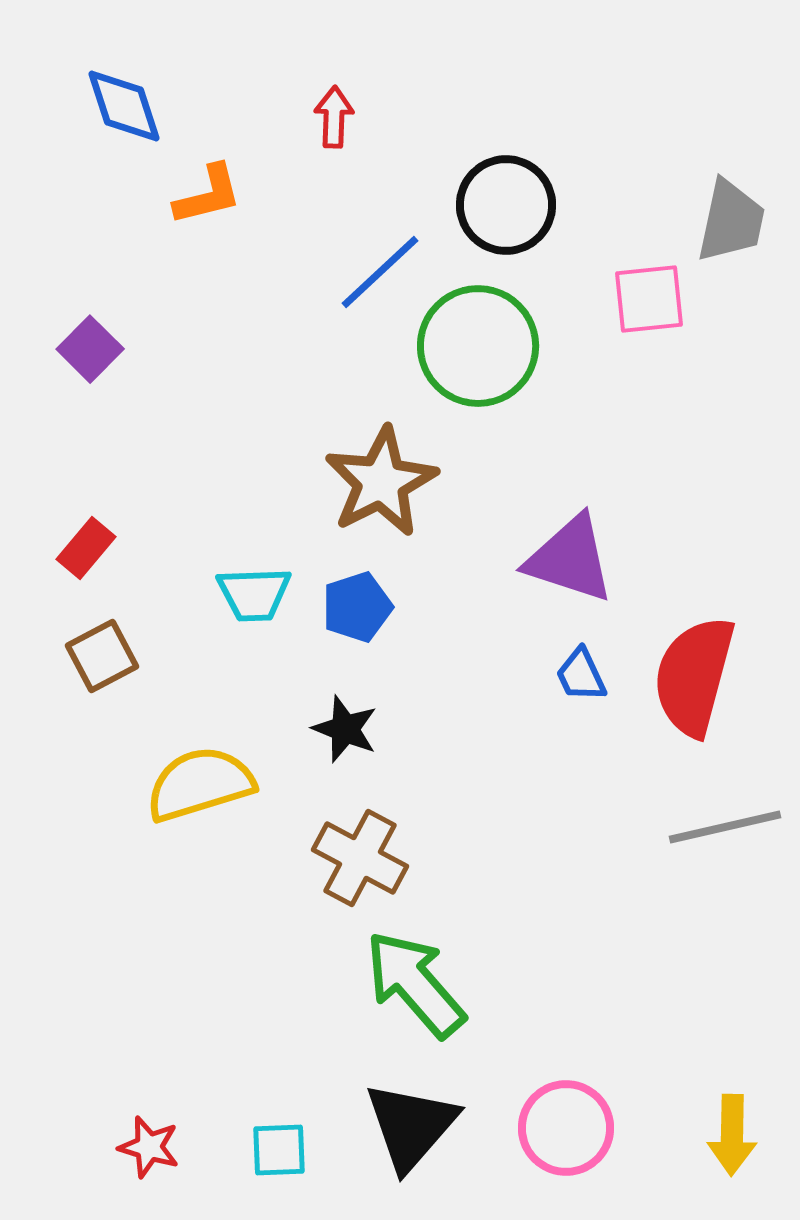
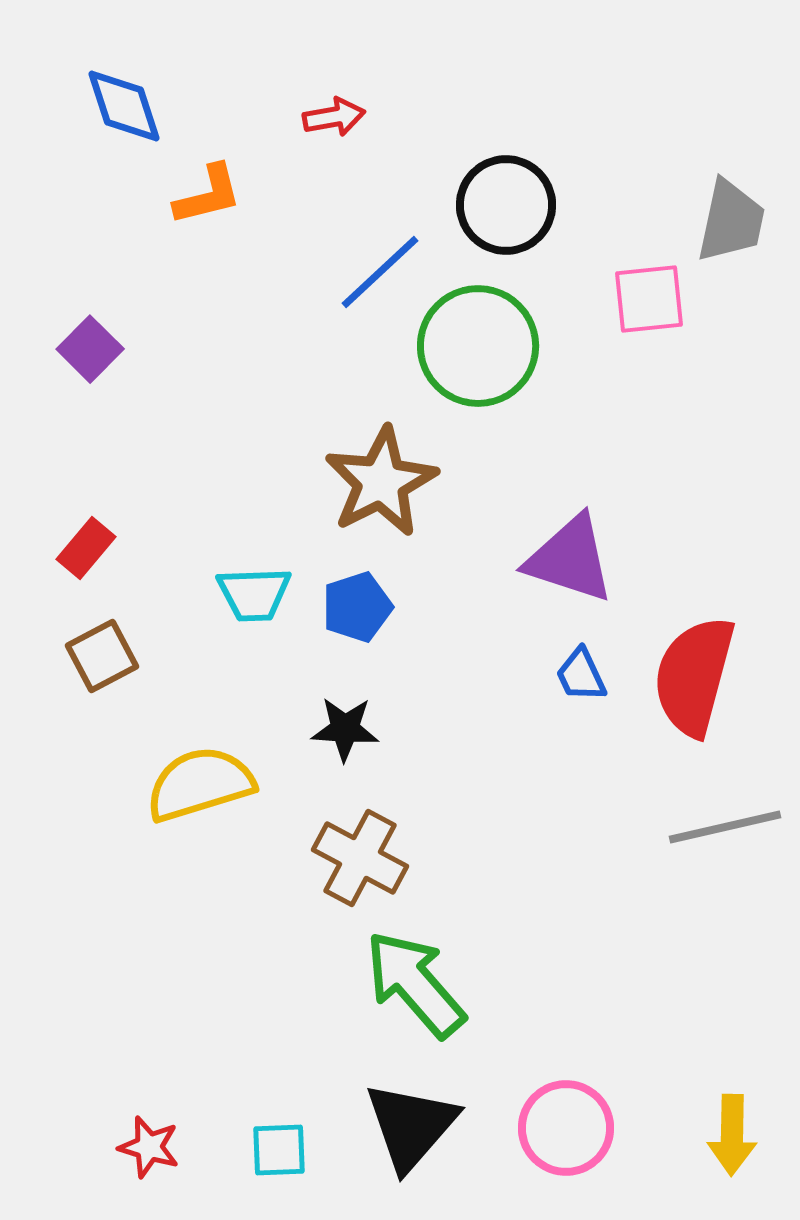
red arrow: rotated 78 degrees clockwise
black star: rotated 18 degrees counterclockwise
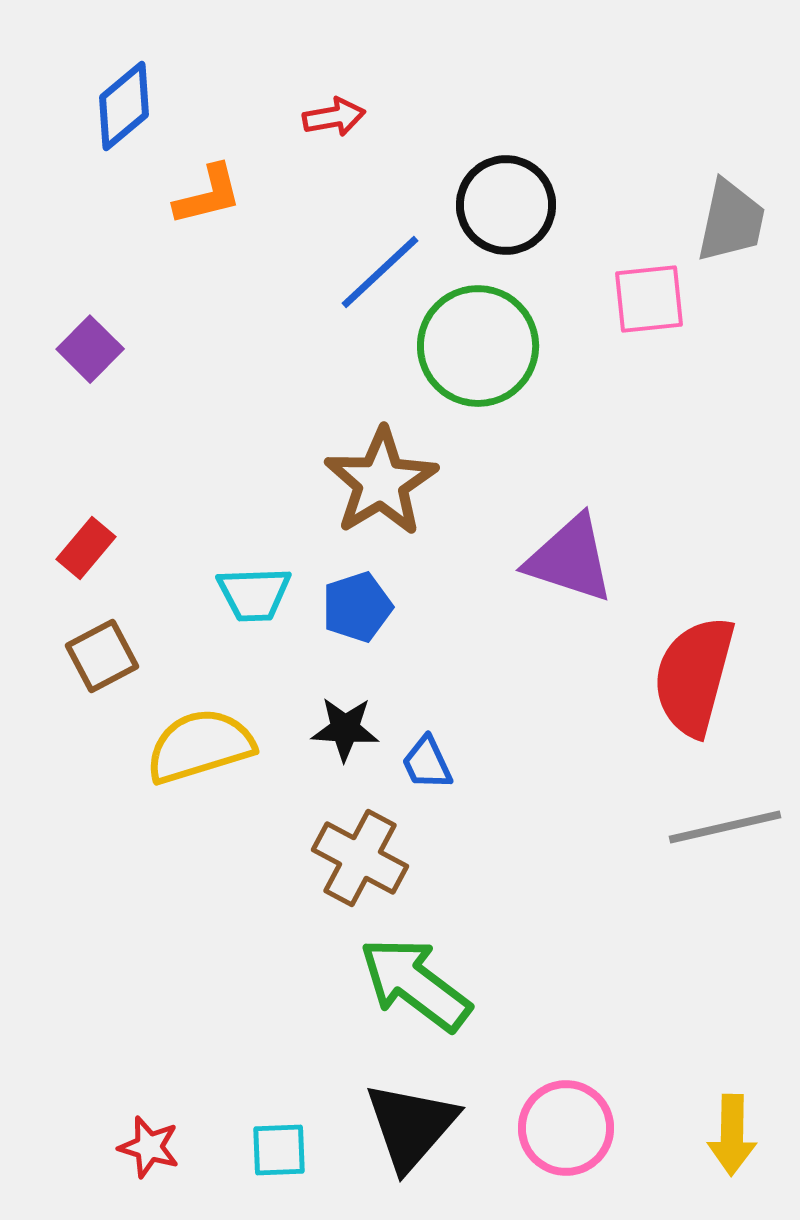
blue diamond: rotated 68 degrees clockwise
brown star: rotated 4 degrees counterclockwise
blue trapezoid: moved 154 px left, 88 px down
yellow semicircle: moved 38 px up
green arrow: rotated 12 degrees counterclockwise
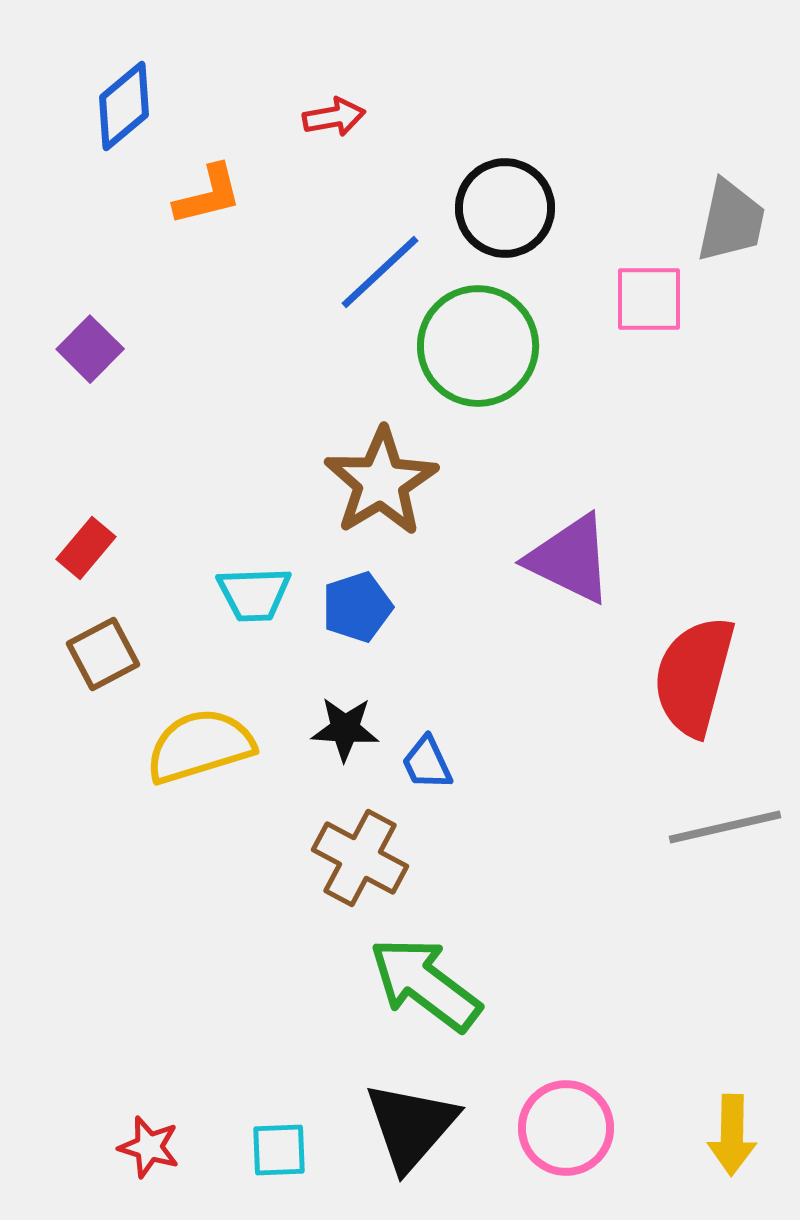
black circle: moved 1 px left, 3 px down
pink square: rotated 6 degrees clockwise
purple triangle: rotated 8 degrees clockwise
brown square: moved 1 px right, 2 px up
green arrow: moved 10 px right
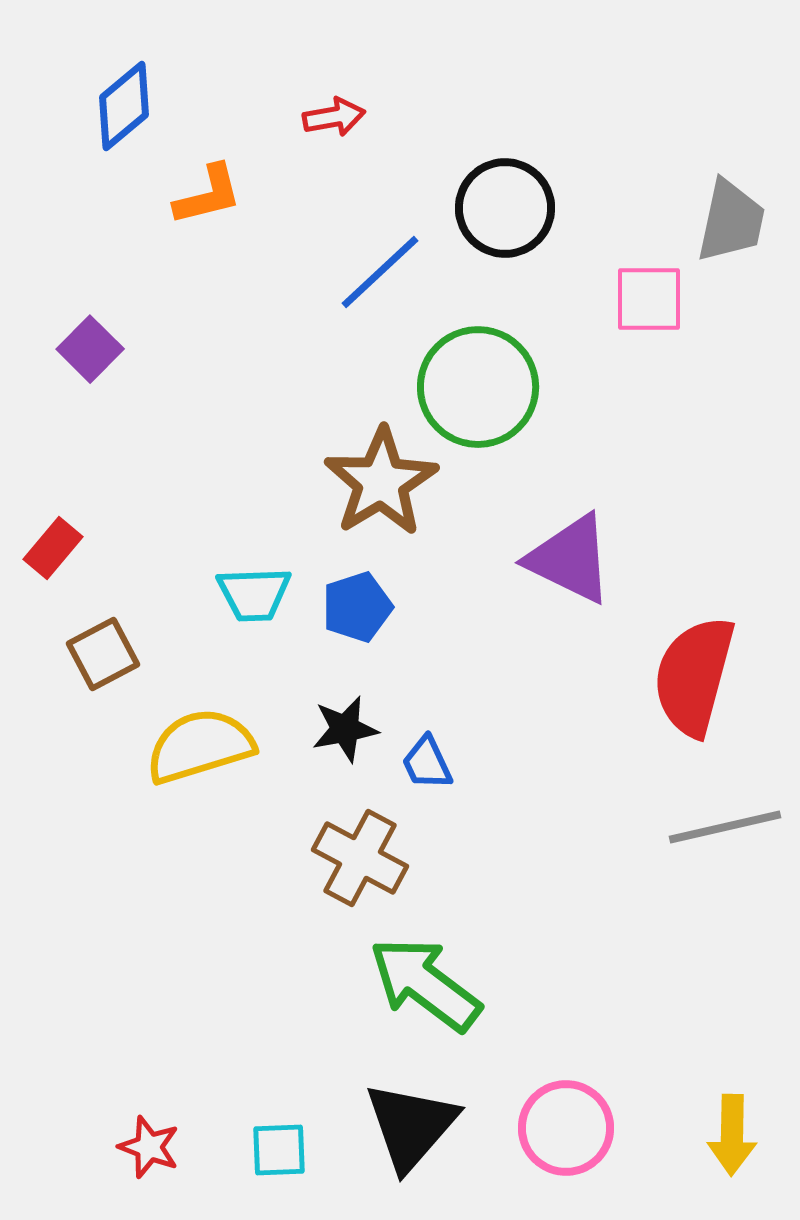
green circle: moved 41 px down
red rectangle: moved 33 px left
black star: rotated 14 degrees counterclockwise
red star: rotated 4 degrees clockwise
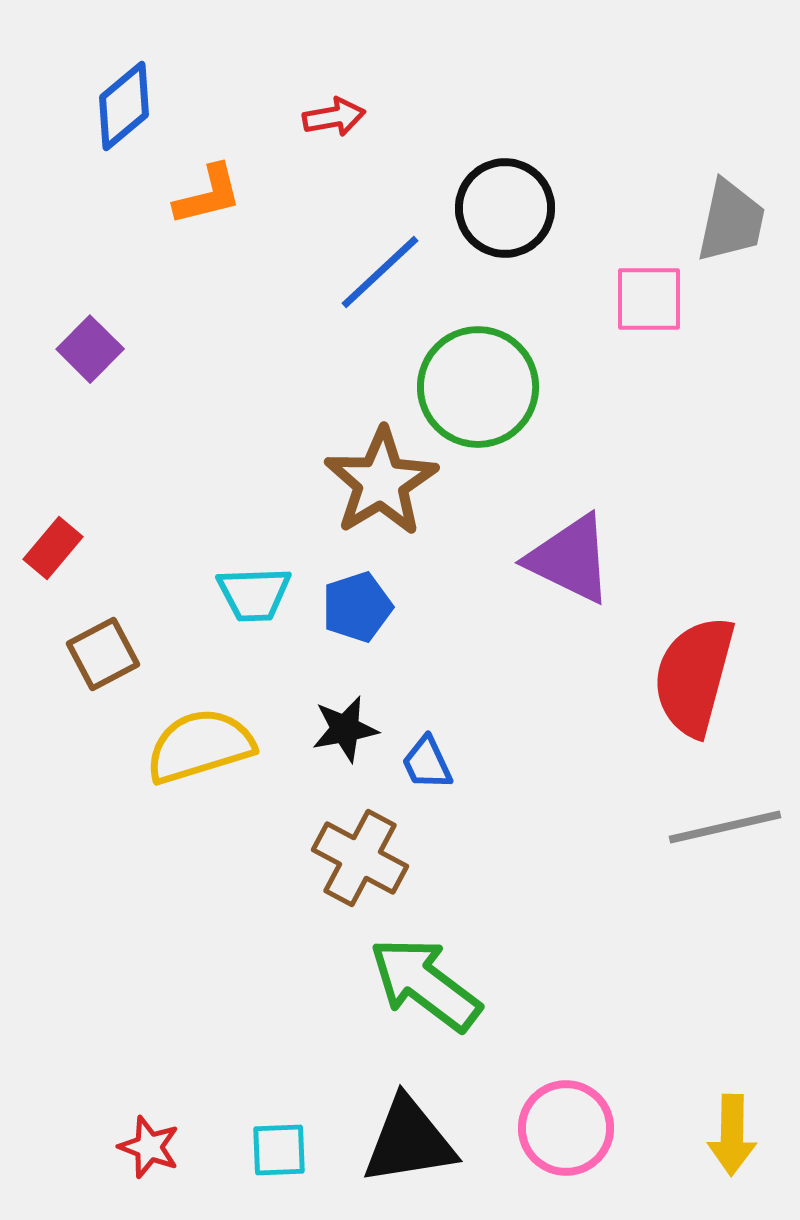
black triangle: moved 2 px left, 15 px down; rotated 40 degrees clockwise
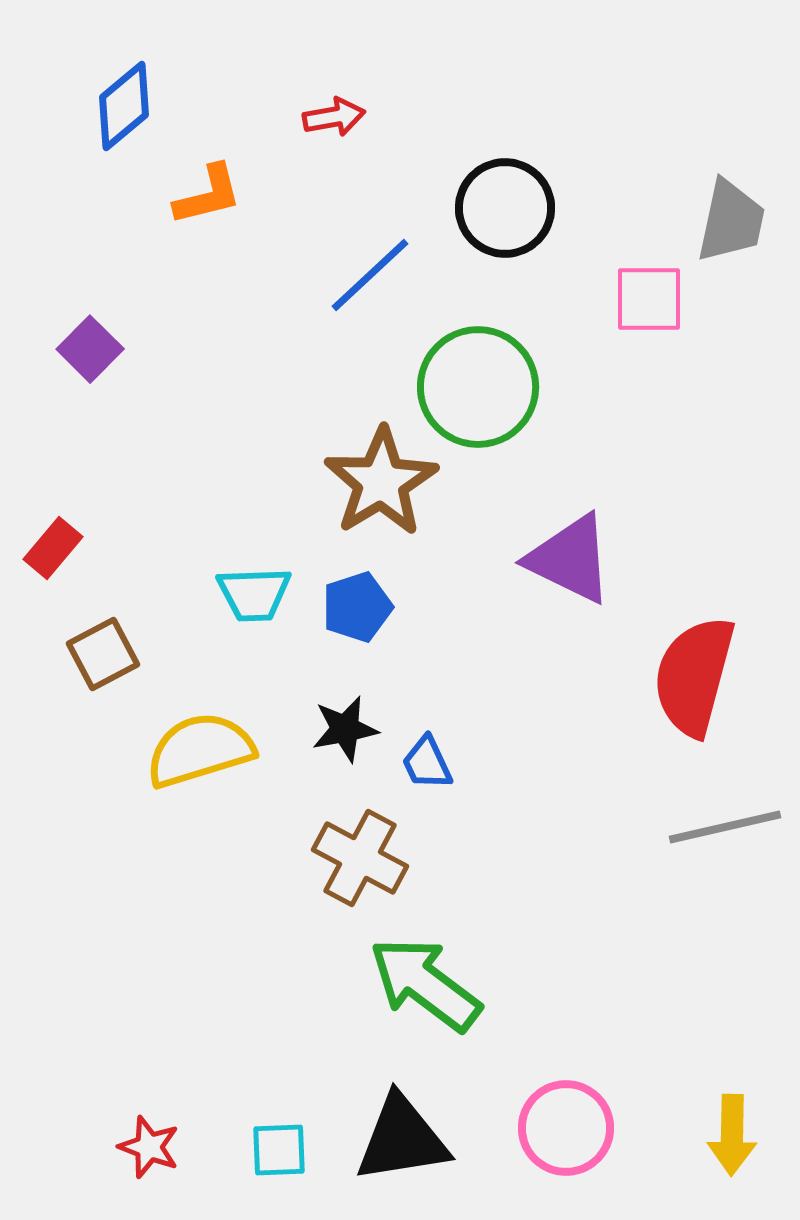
blue line: moved 10 px left, 3 px down
yellow semicircle: moved 4 px down
black triangle: moved 7 px left, 2 px up
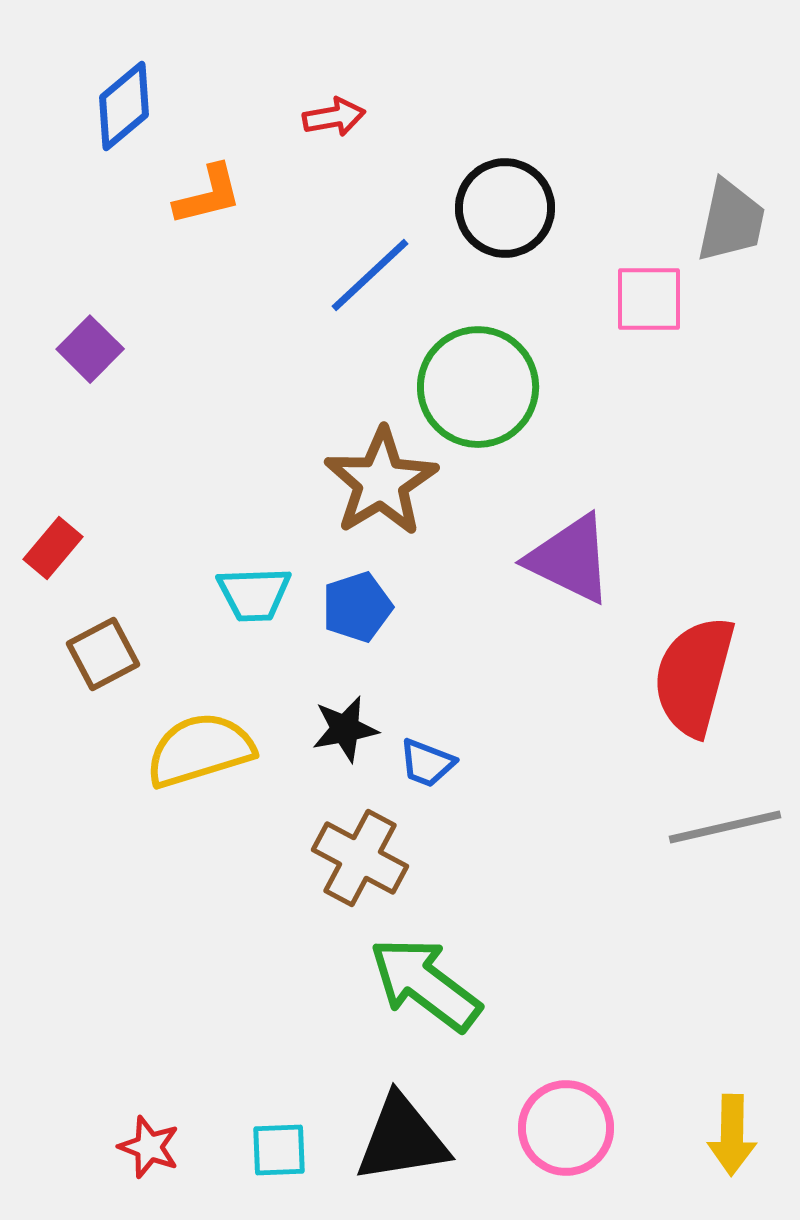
blue trapezoid: rotated 44 degrees counterclockwise
